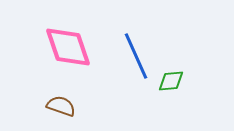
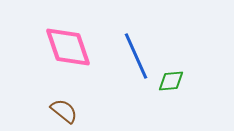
brown semicircle: moved 3 px right, 5 px down; rotated 20 degrees clockwise
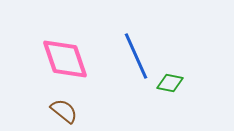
pink diamond: moved 3 px left, 12 px down
green diamond: moved 1 px left, 2 px down; rotated 16 degrees clockwise
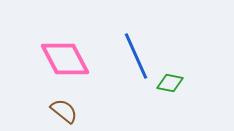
pink diamond: rotated 9 degrees counterclockwise
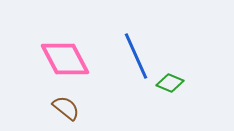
green diamond: rotated 12 degrees clockwise
brown semicircle: moved 2 px right, 3 px up
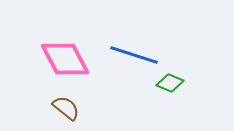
blue line: moved 2 px left, 1 px up; rotated 48 degrees counterclockwise
